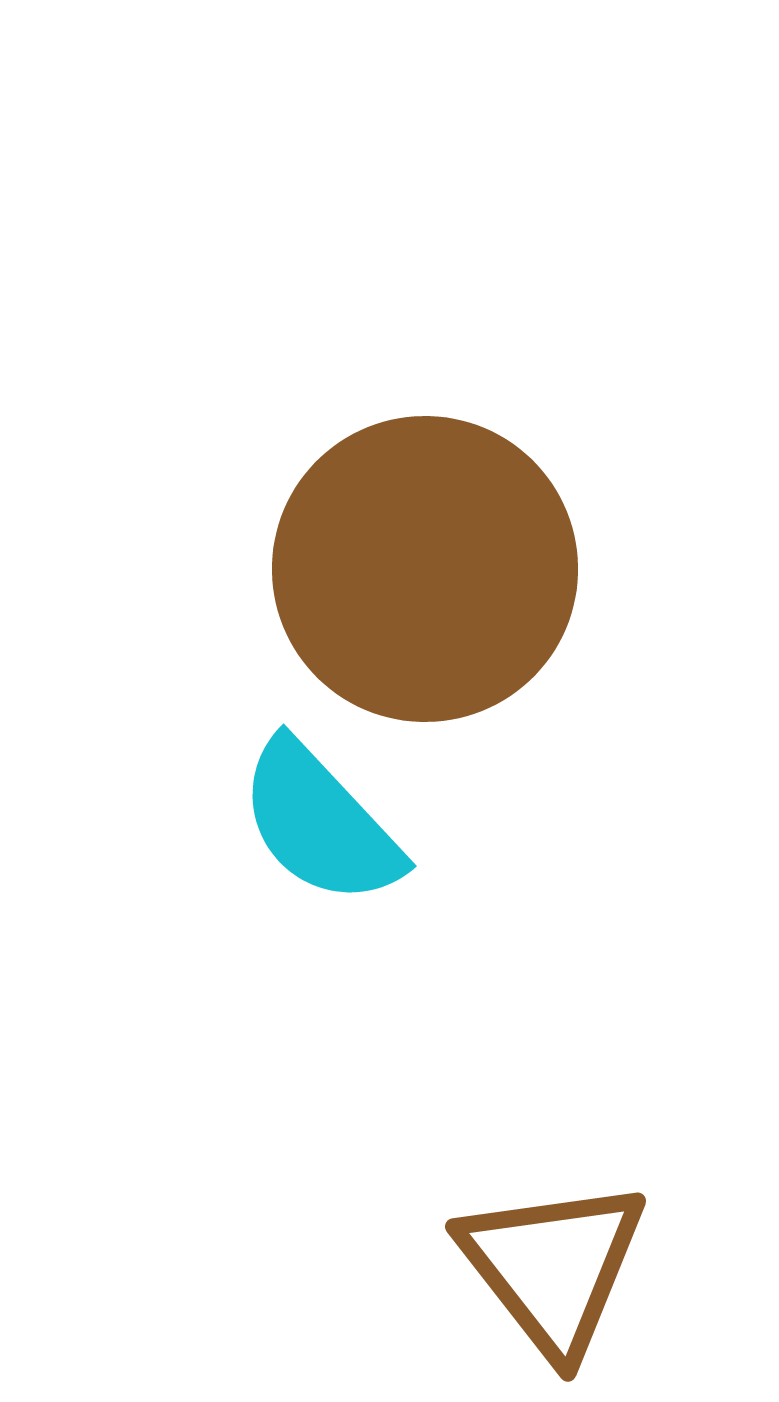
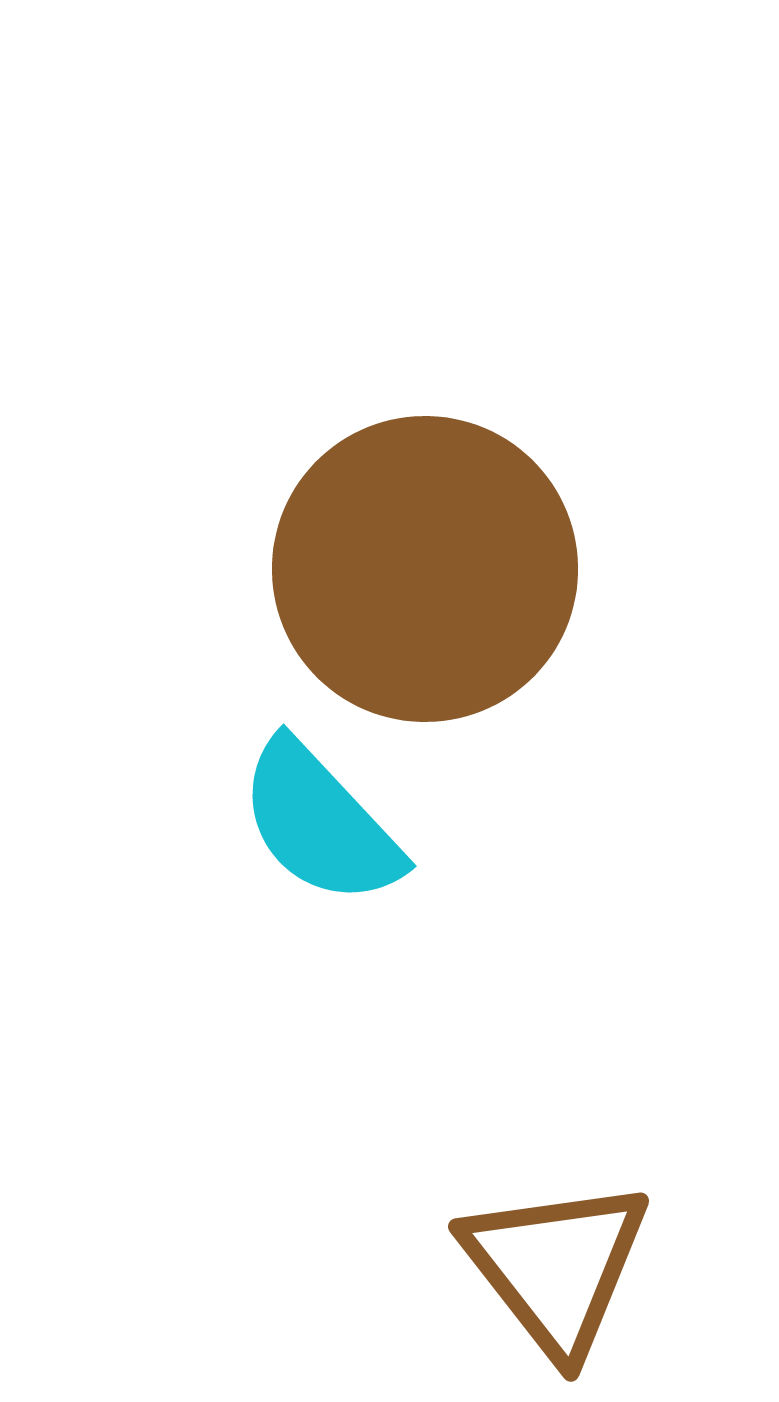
brown triangle: moved 3 px right
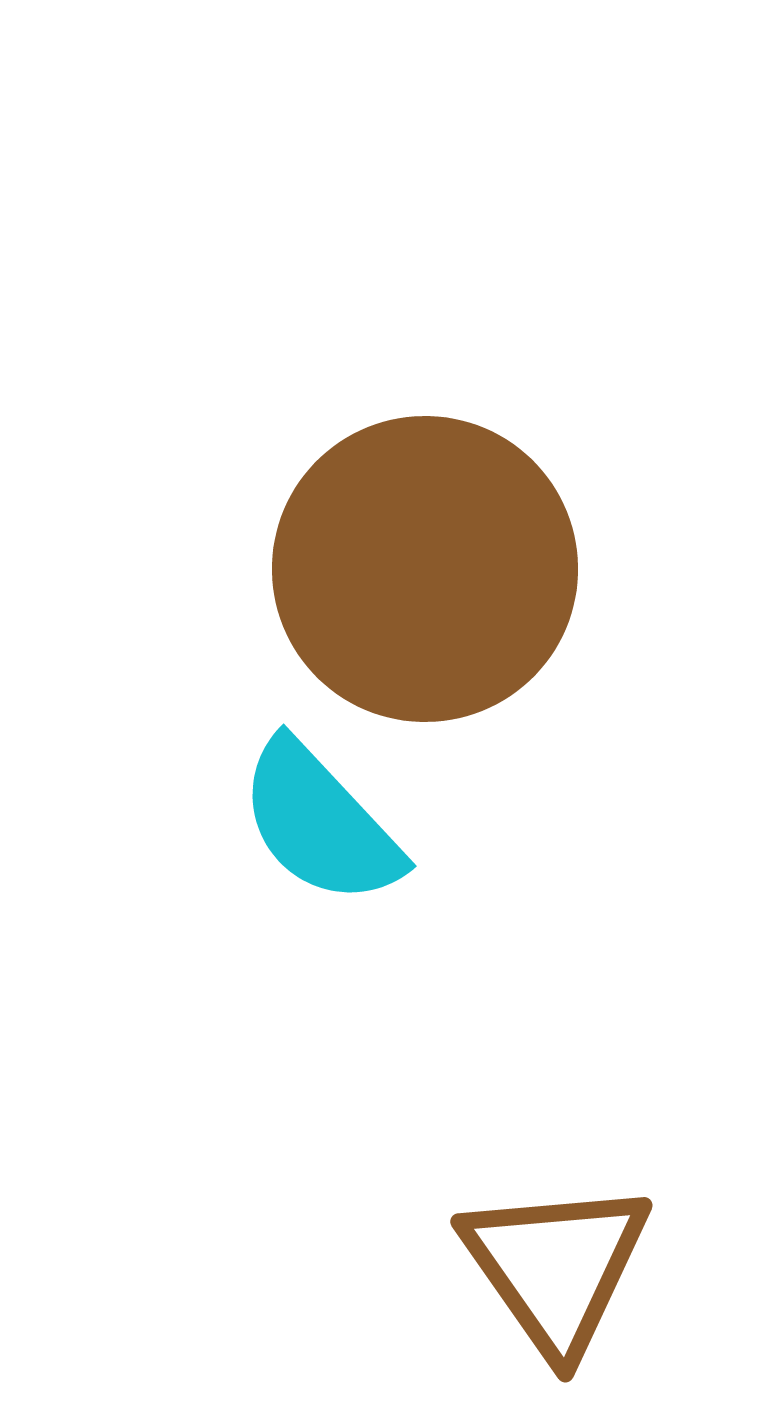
brown triangle: rotated 3 degrees clockwise
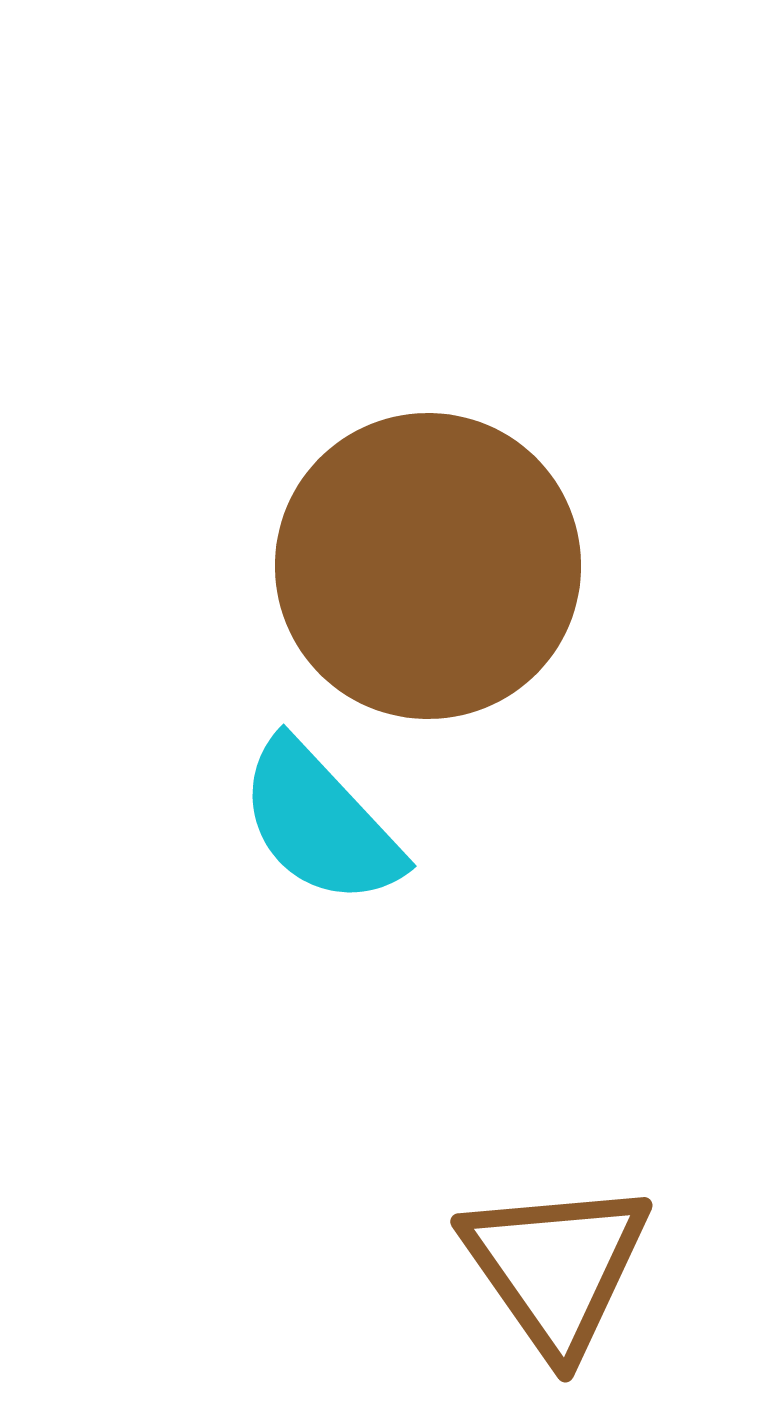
brown circle: moved 3 px right, 3 px up
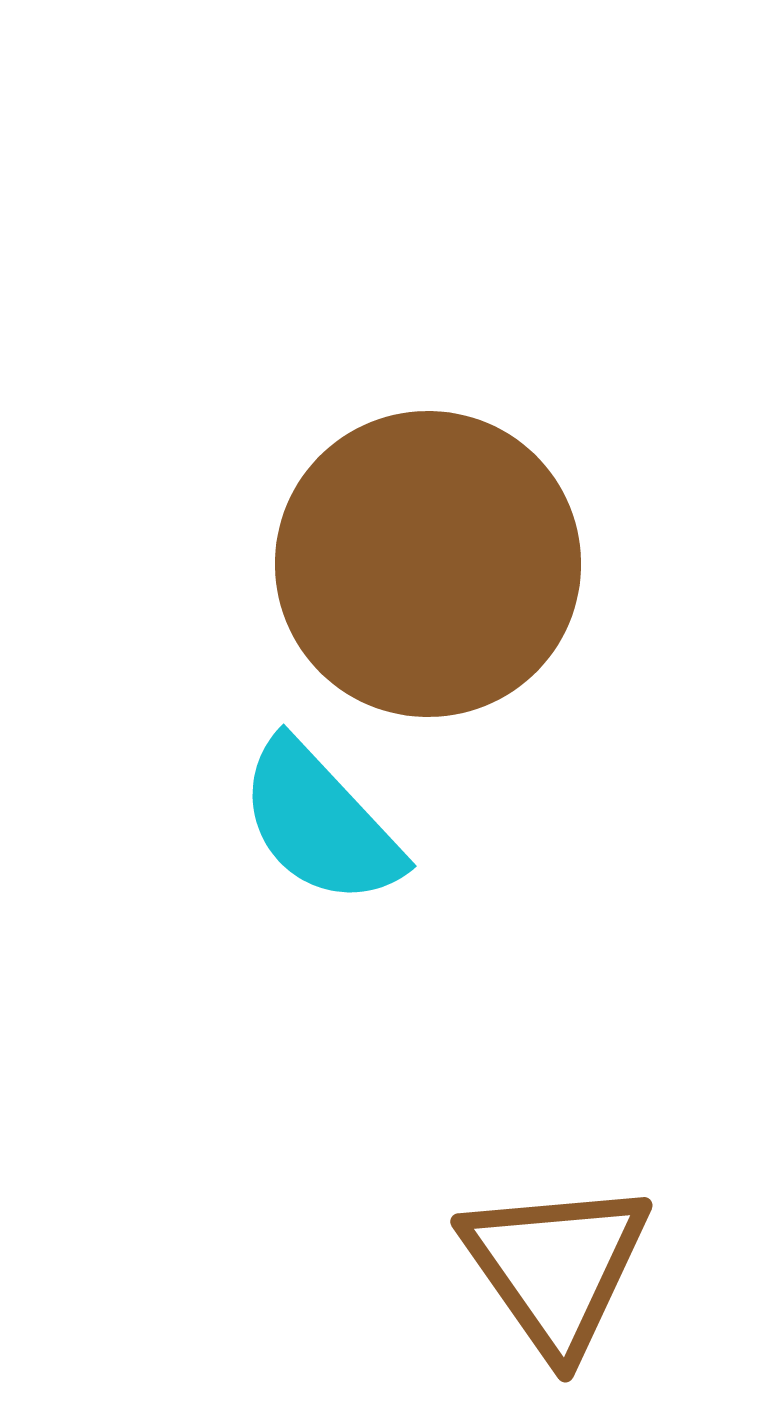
brown circle: moved 2 px up
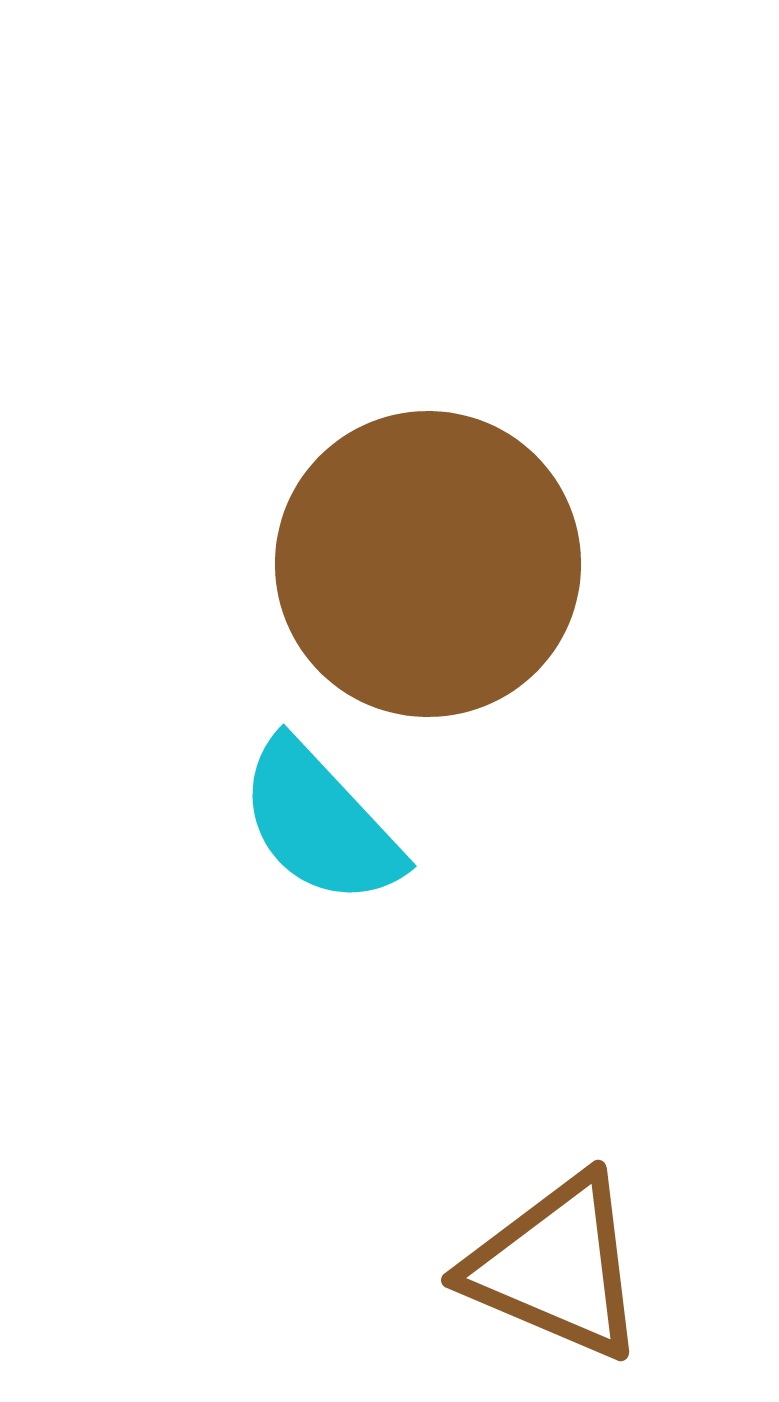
brown triangle: rotated 32 degrees counterclockwise
